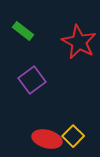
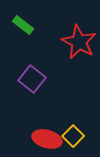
green rectangle: moved 6 px up
purple square: moved 1 px up; rotated 16 degrees counterclockwise
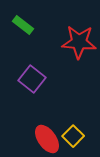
red star: rotated 24 degrees counterclockwise
red ellipse: rotated 40 degrees clockwise
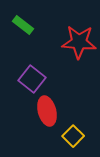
red ellipse: moved 28 px up; rotated 20 degrees clockwise
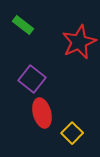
red star: rotated 28 degrees counterclockwise
red ellipse: moved 5 px left, 2 px down
yellow square: moved 1 px left, 3 px up
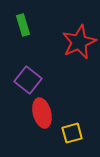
green rectangle: rotated 35 degrees clockwise
purple square: moved 4 px left, 1 px down
yellow square: rotated 30 degrees clockwise
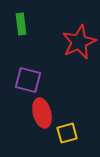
green rectangle: moved 2 px left, 1 px up; rotated 10 degrees clockwise
purple square: rotated 24 degrees counterclockwise
yellow square: moved 5 px left
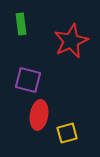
red star: moved 8 px left, 1 px up
red ellipse: moved 3 px left, 2 px down; rotated 24 degrees clockwise
